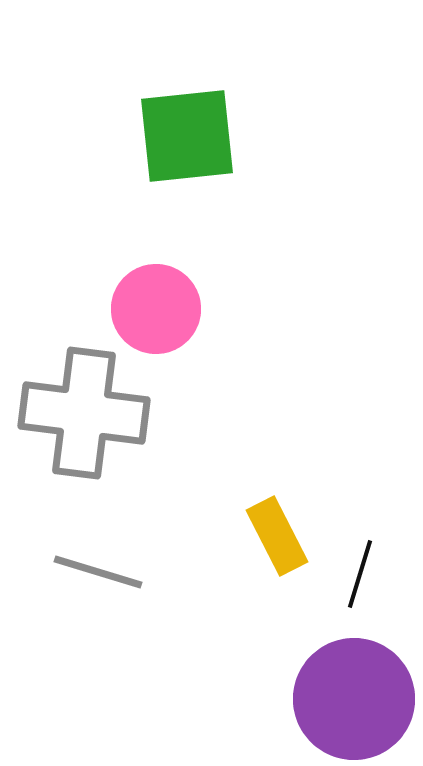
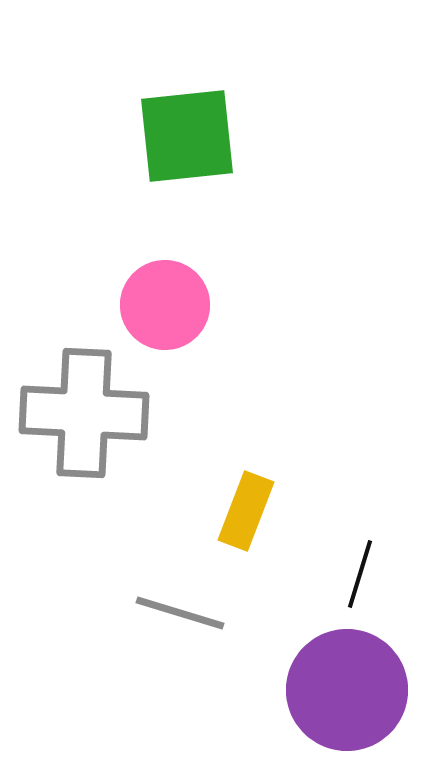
pink circle: moved 9 px right, 4 px up
gray cross: rotated 4 degrees counterclockwise
yellow rectangle: moved 31 px left, 25 px up; rotated 48 degrees clockwise
gray line: moved 82 px right, 41 px down
purple circle: moved 7 px left, 9 px up
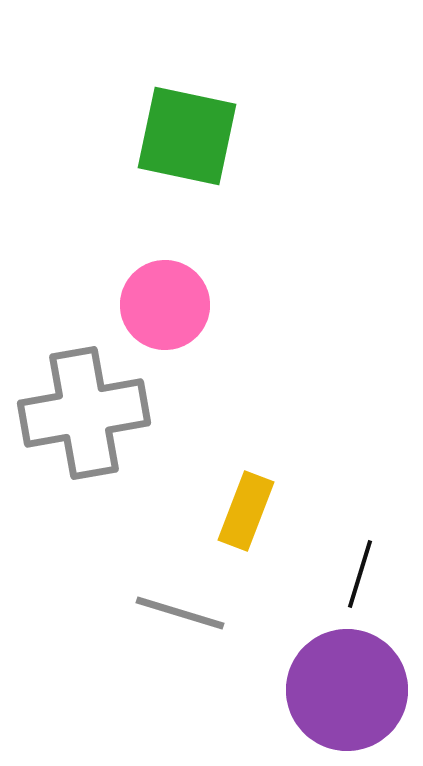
green square: rotated 18 degrees clockwise
gray cross: rotated 13 degrees counterclockwise
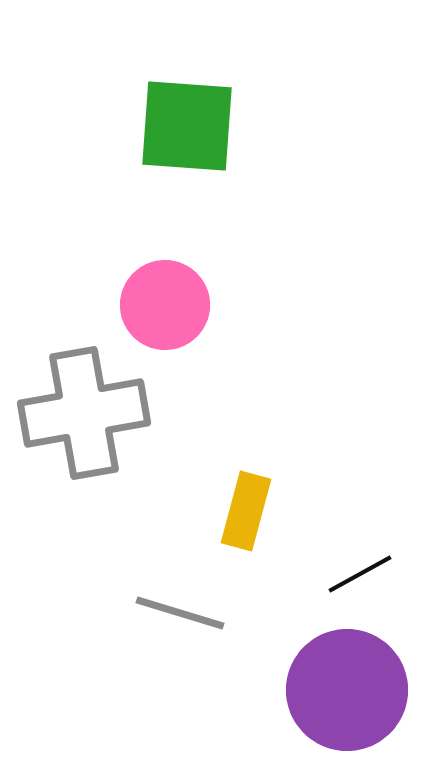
green square: moved 10 px up; rotated 8 degrees counterclockwise
yellow rectangle: rotated 6 degrees counterclockwise
black line: rotated 44 degrees clockwise
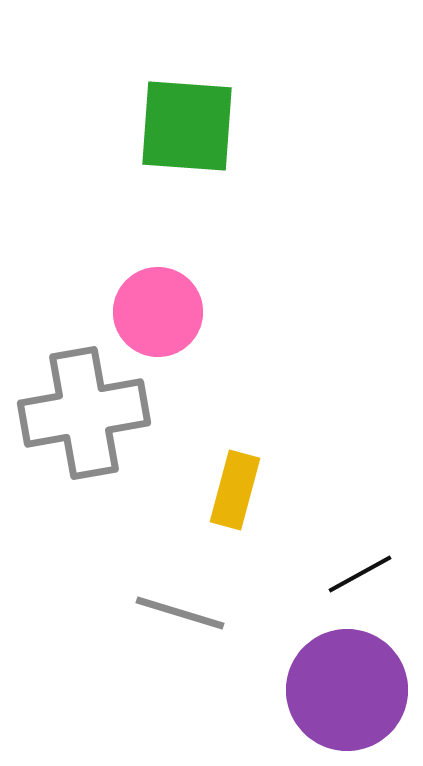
pink circle: moved 7 px left, 7 px down
yellow rectangle: moved 11 px left, 21 px up
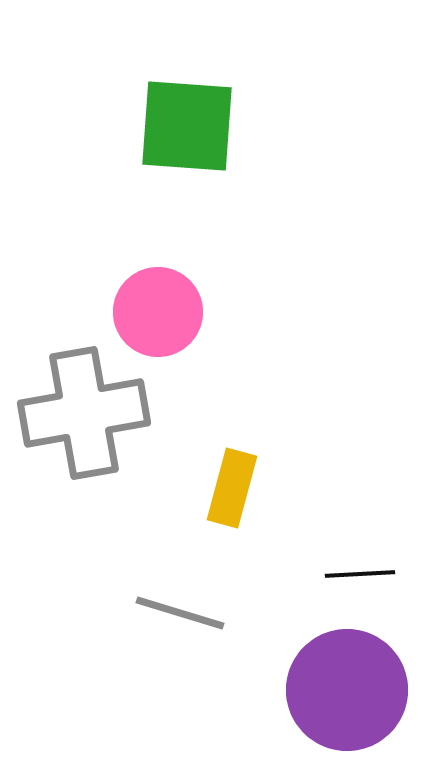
yellow rectangle: moved 3 px left, 2 px up
black line: rotated 26 degrees clockwise
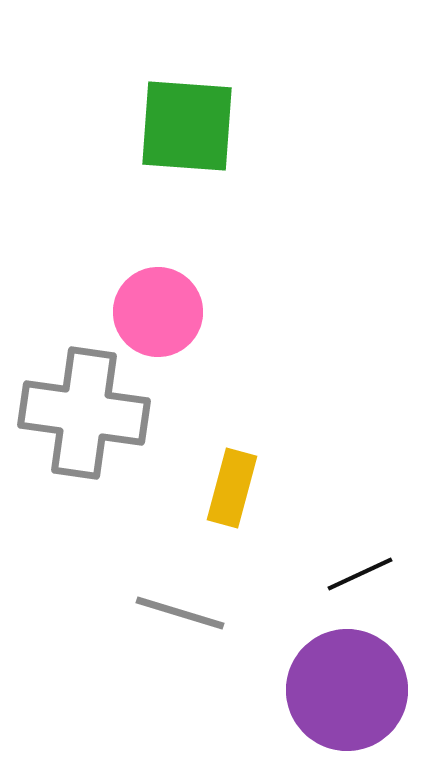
gray cross: rotated 18 degrees clockwise
black line: rotated 22 degrees counterclockwise
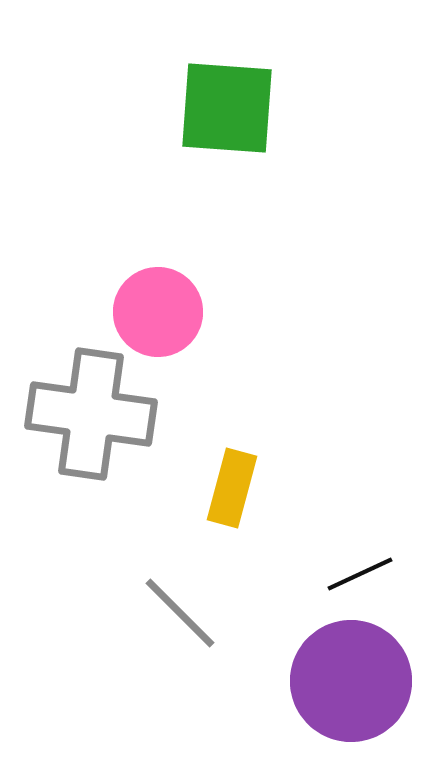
green square: moved 40 px right, 18 px up
gray cross: moved 7 px right, 1 px down
gray line: rotated 28 degrees clockwise
purple circle: moved 4 px right, 9 px up
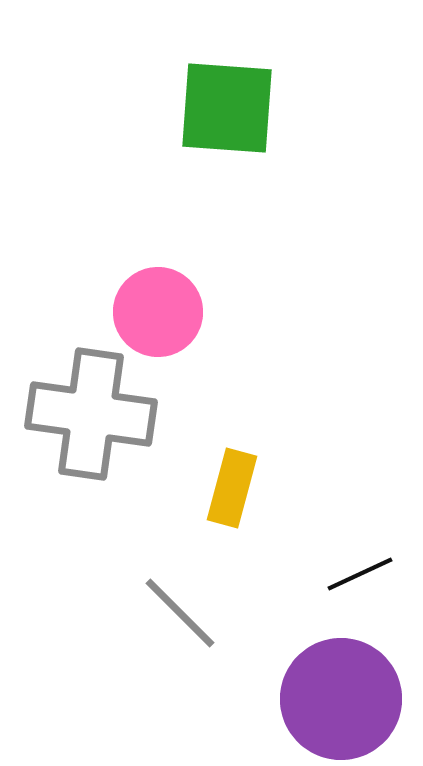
purple circle: moved 10 px left, 18 px down
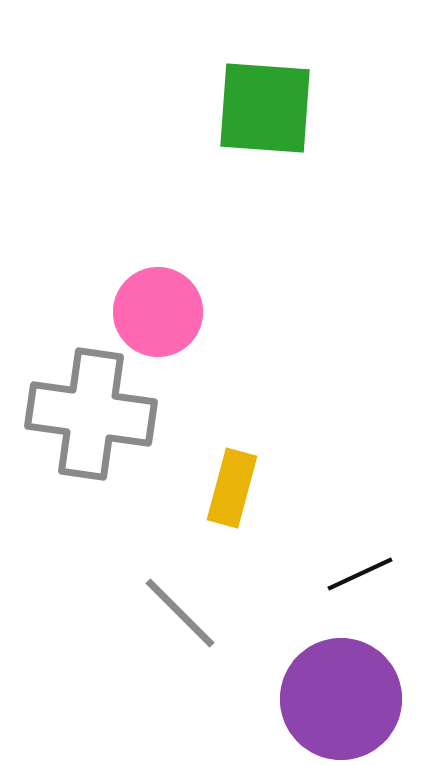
green square: moved 38 px right
